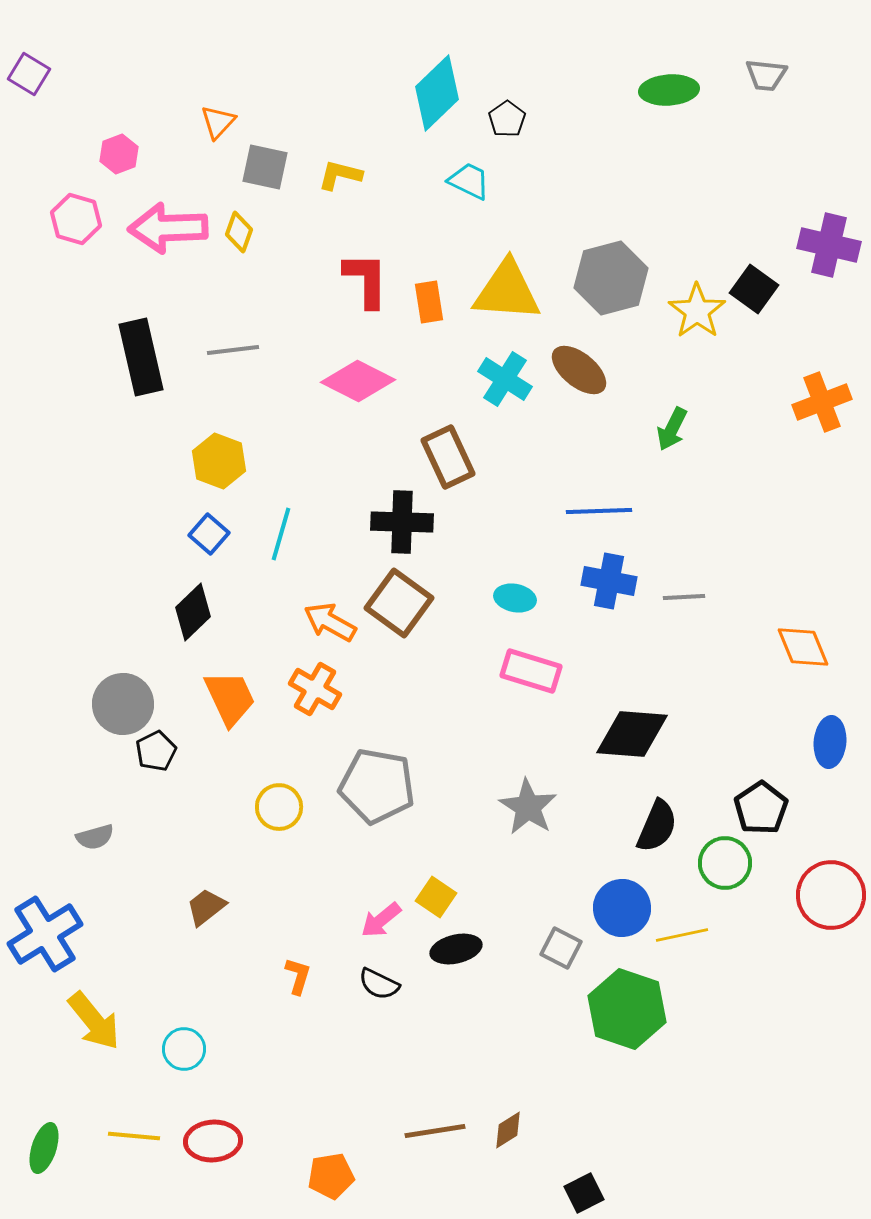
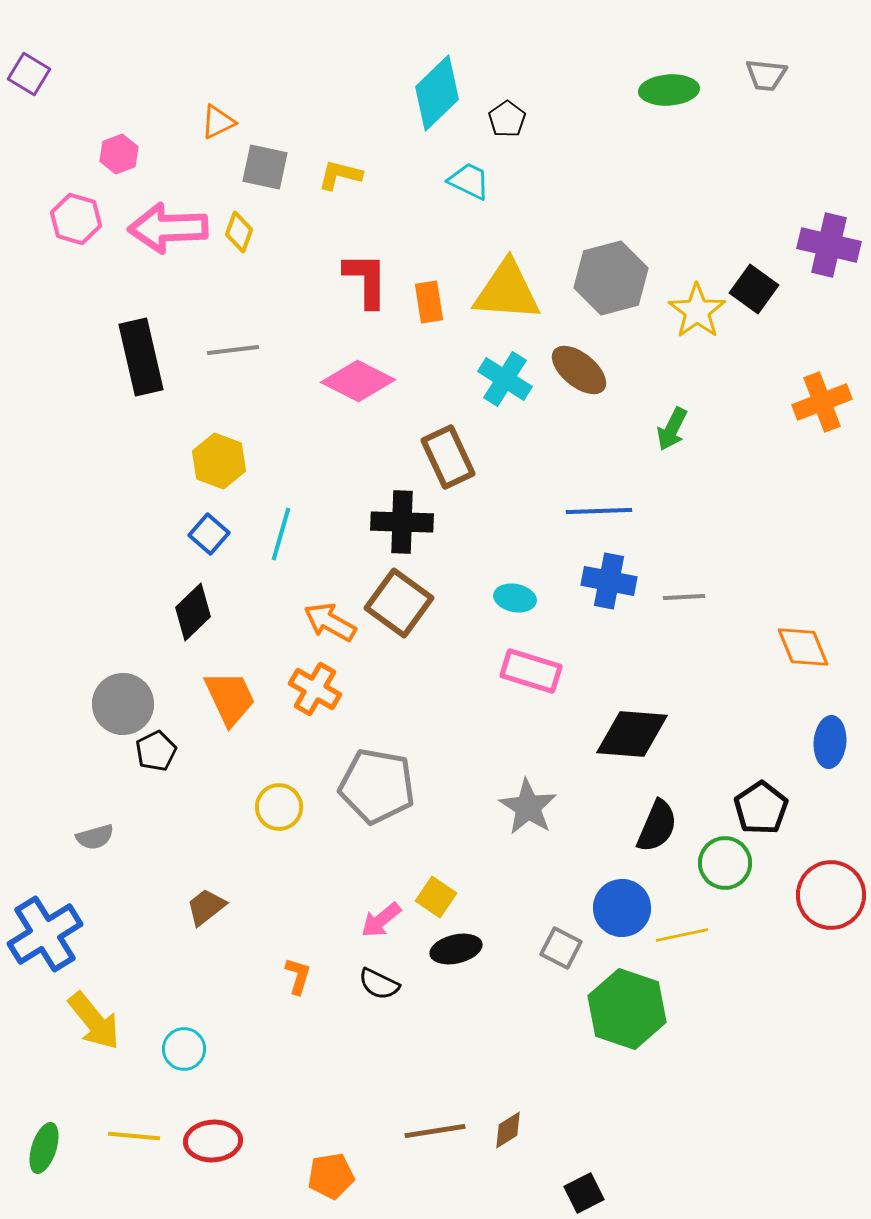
orange triangle at (218, 122): rotated 21 degrees clockwise
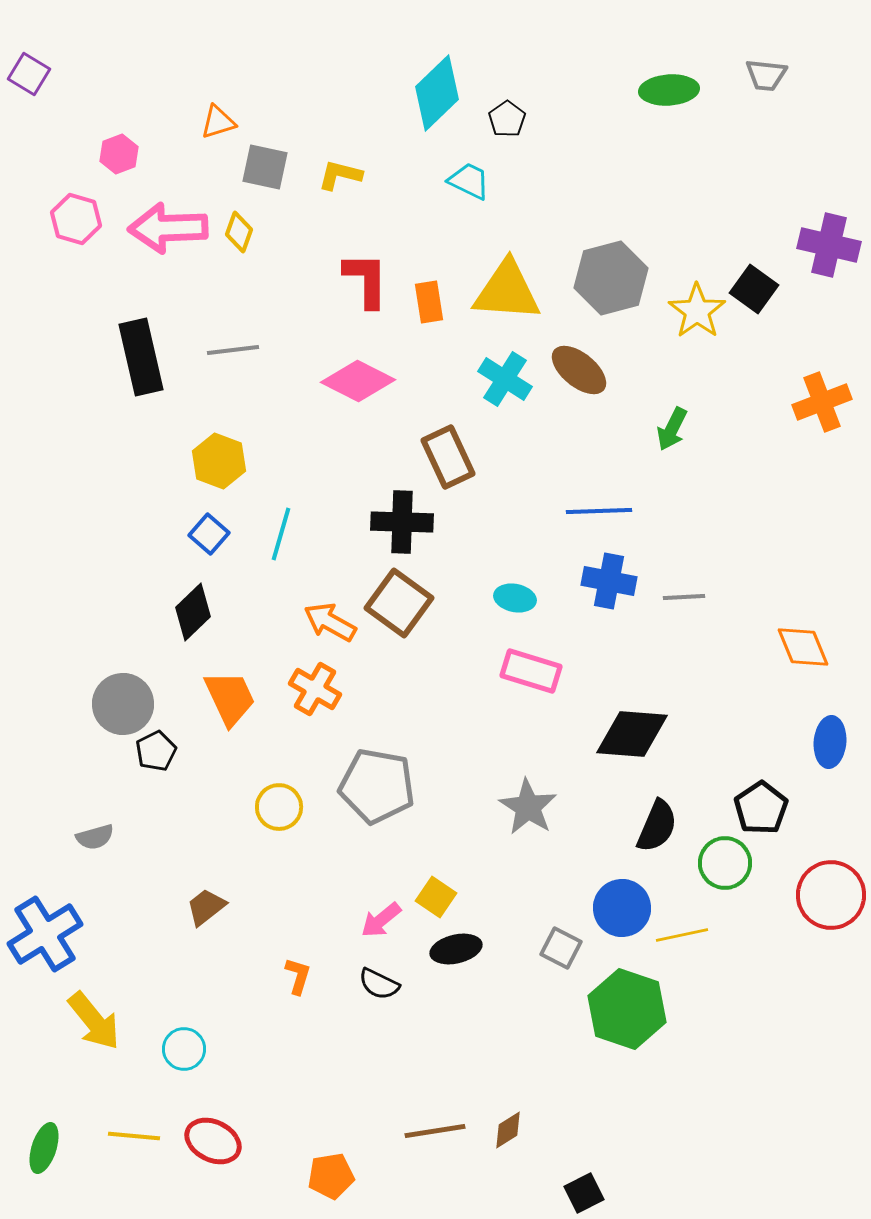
orange triangle at (218, 122): rotated 9 degrees clockwise
red ellipse at (213, 1141): rotated 30 degrees clockwise
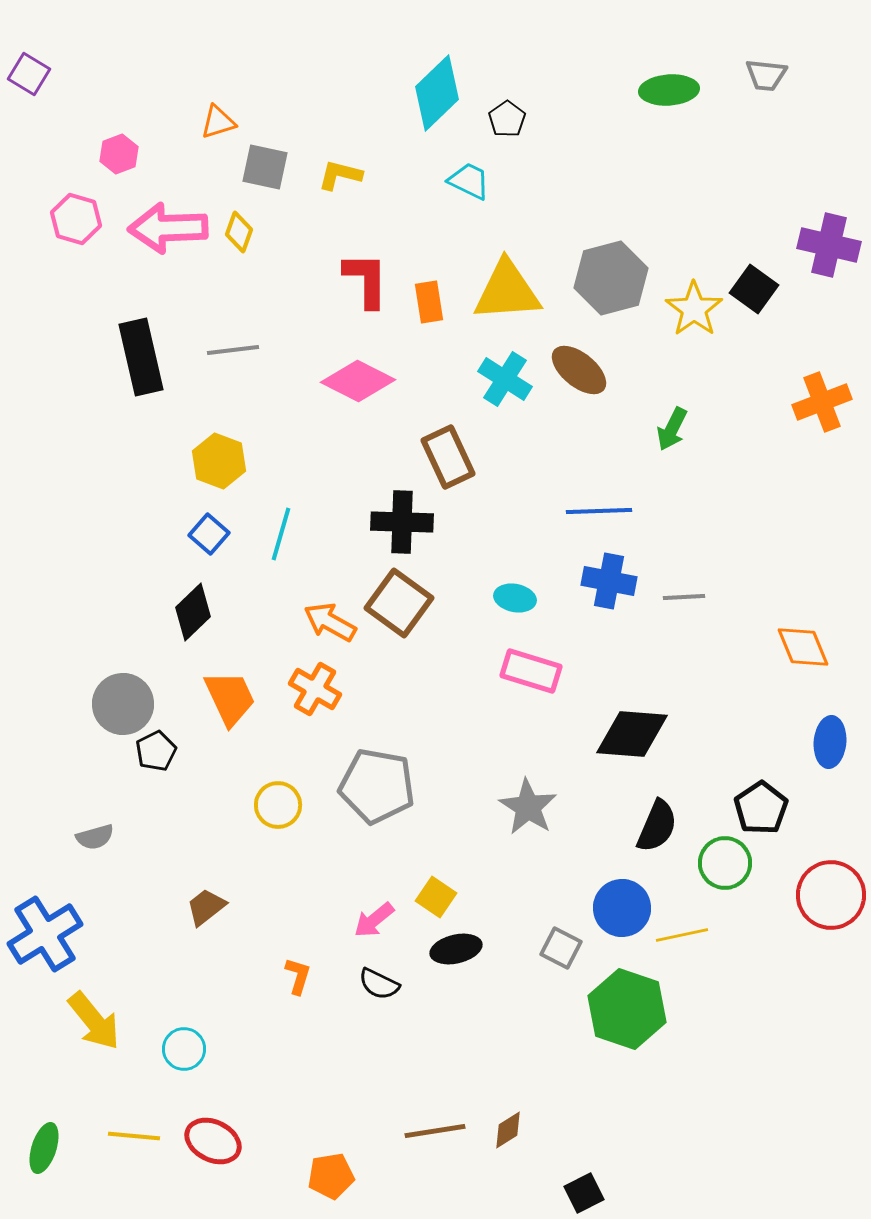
yellow triangle at (507, 291): rotated 8 degrees counterclockwise
yellow star at (697, 311): moved 3 px left, 2 px up
yellow circle at (279, 807): moved 1 px left, 2 px up
pink arrow at (381, 920): moved 7 px left
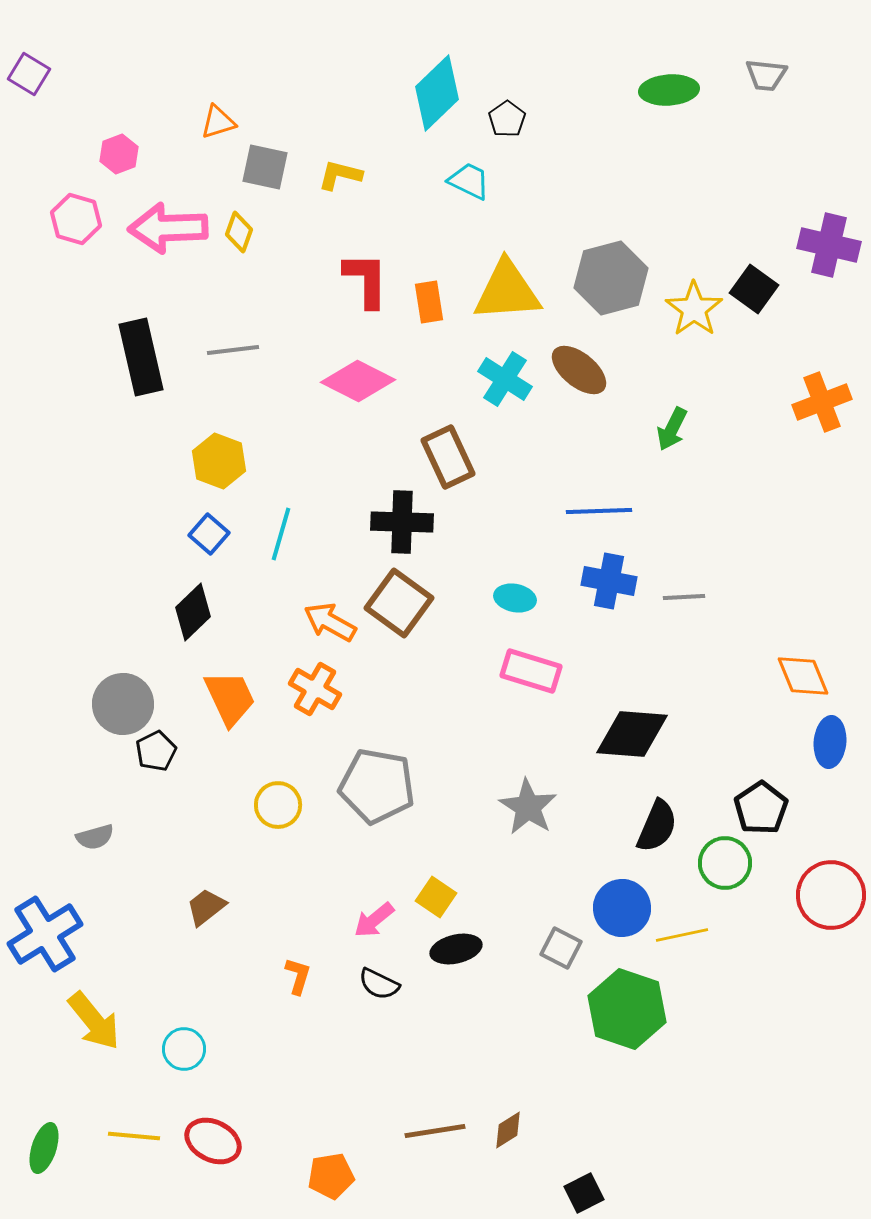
orange diamond at (803, 647): moved 29 px down
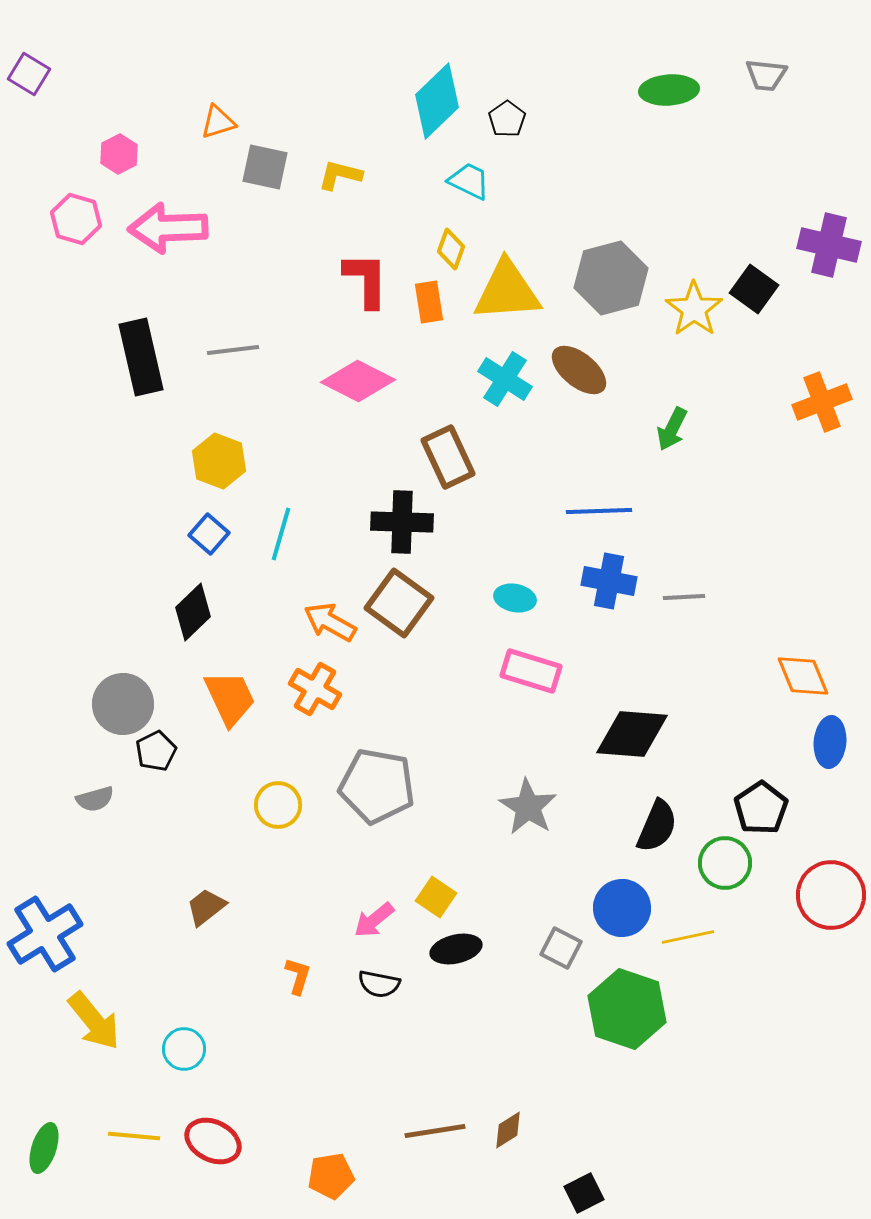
cyan diamond at (437, 93): moved 8 px down
pink hexagon at (119, 154): rotated 6 degrees counterclockwise
yellow diamond at (239, 232): moved 212 px right, 17 px down
gray semicircle at (95, 837): moved 38 px up
yellow line at (682, 935): moved 6 px right, 2 px down
black semicircle at (379, 984): rotated 15 degrees counterclockwise
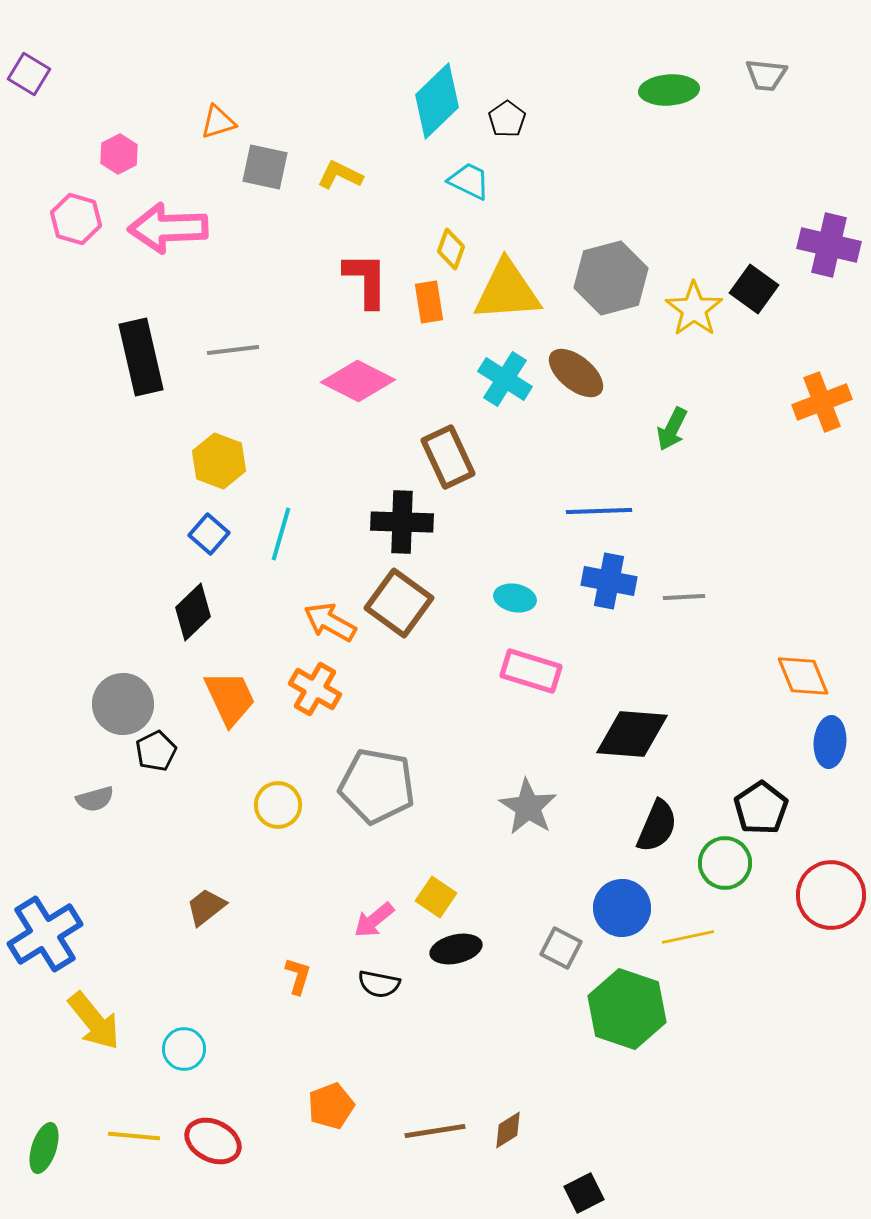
yellow L-shape at (340, 175): rotated 12 degrees clockwise
brown ellipse at (579, 370): moved 3 px left, 3 px down
orange pentagon at (331, 1176): moved 70 px up; rotated 12 degrees counterclockwise
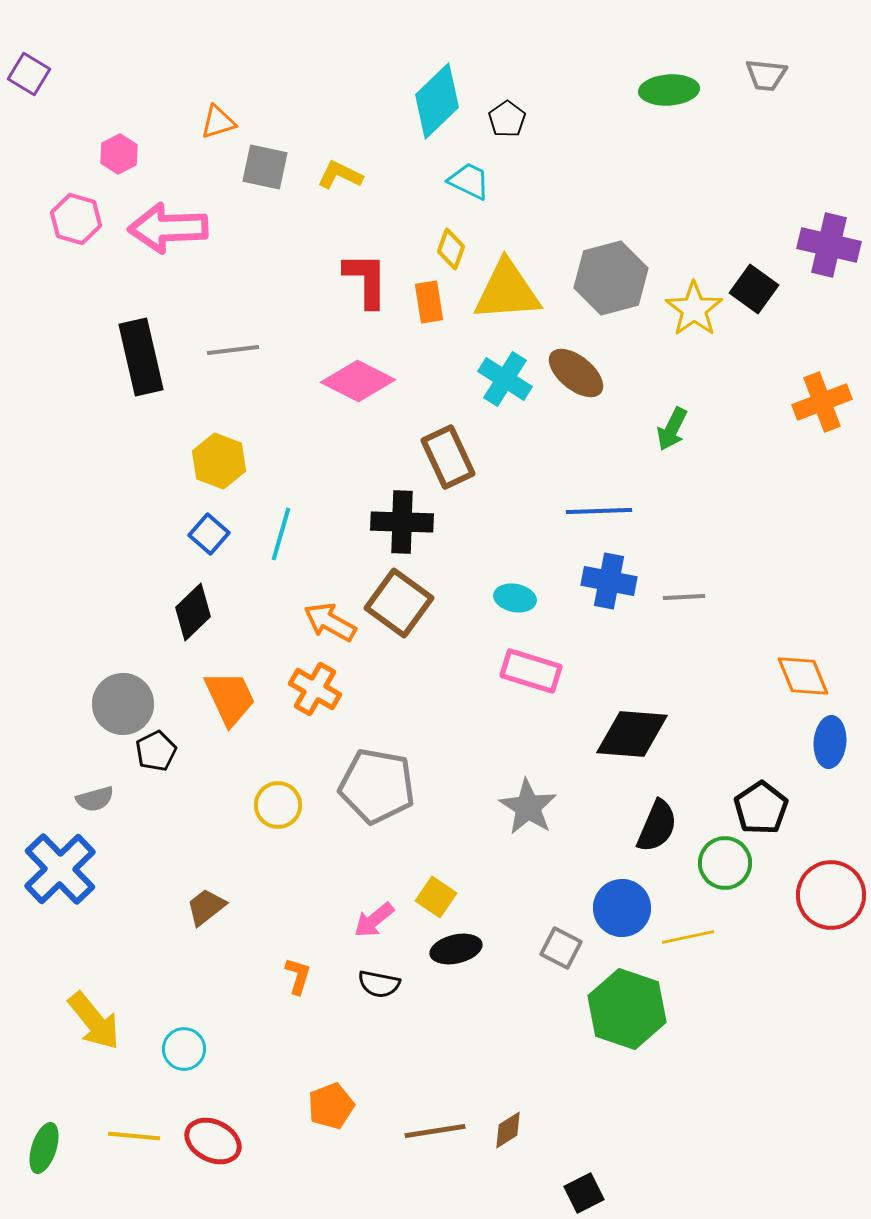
blue cross at (45, 934): moved 15 px right, 65 px up; rotated 12 degrees counterclockwise
